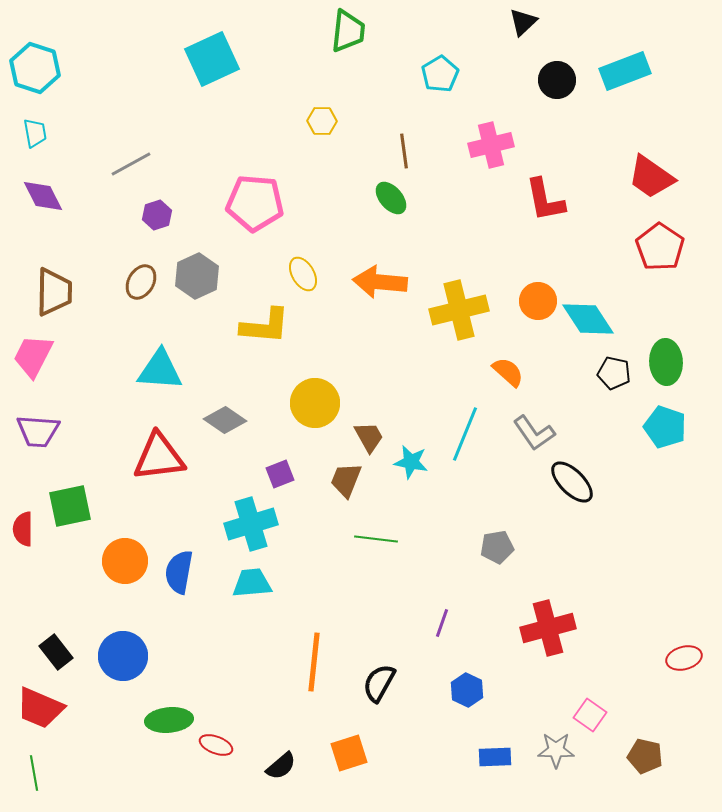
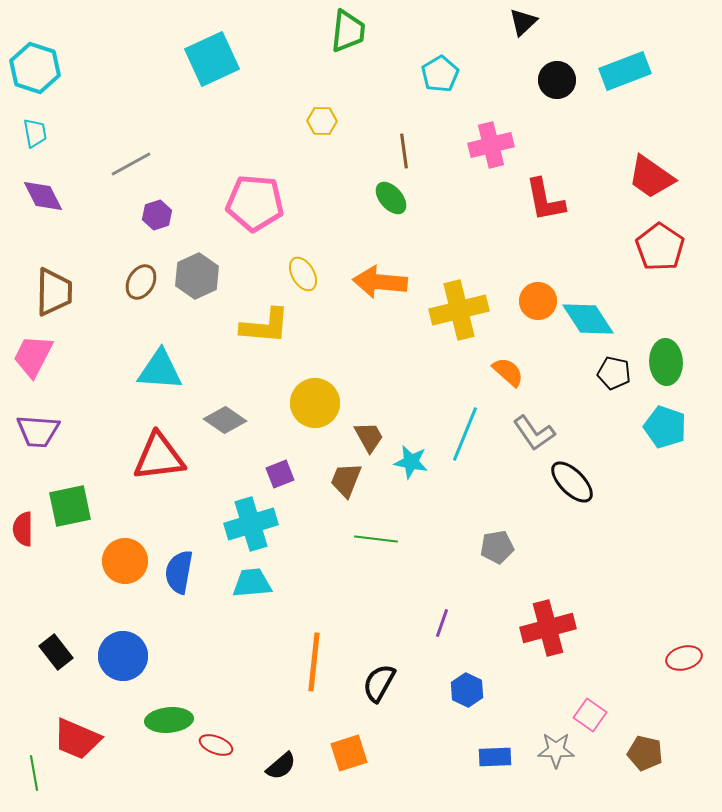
red trapezoid at (40, 708): moved 37 px right, 31 px down
brown pentagon at (645, 756): moved 3 px up
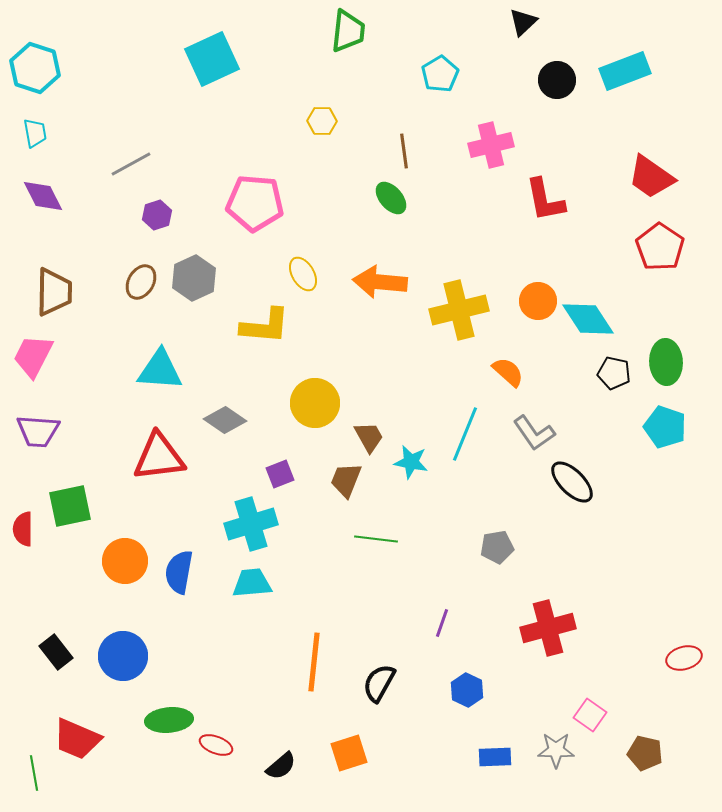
gray hexagon at (197, 276): moved 3 px left, 2 px down
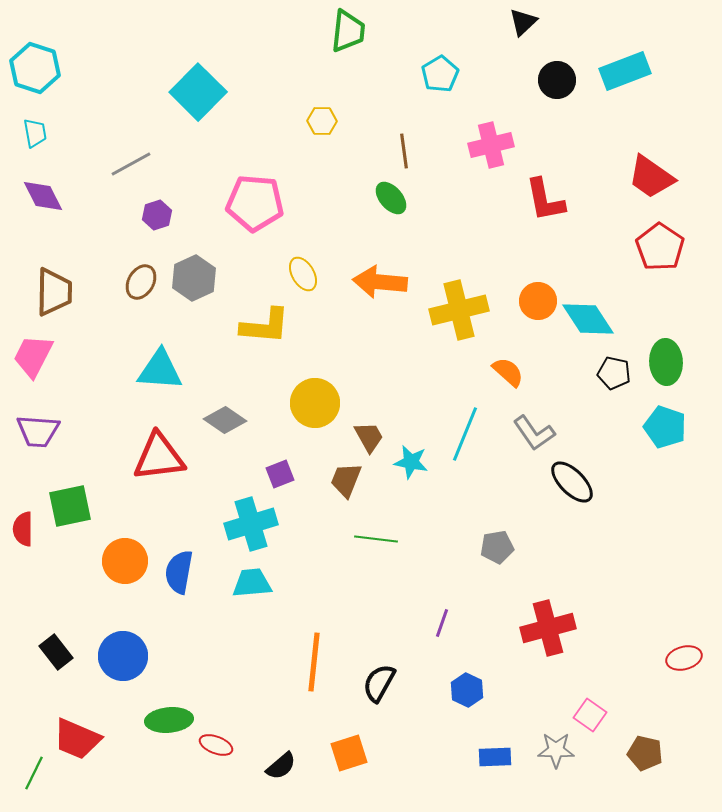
cyan square at (212, 59): moved 14 px left, 33 px down; rotated 20 degrees counterclockwise
green line at (34, 773): rotated 36 degrees clockwise
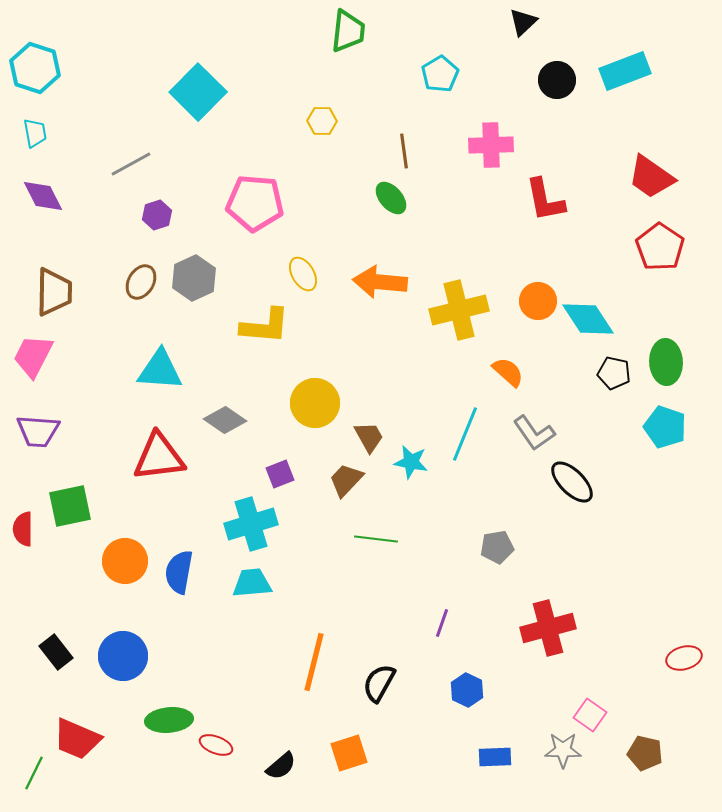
pink cross at (491, 145): rotated 12 degrees clockwise
brown trapezoid at (346, 480): rotated 21 degrees clockwise
orange line at (314, 662): rotated 8 degrees clockwise
gray star at (556, 750): moved 7 px right
